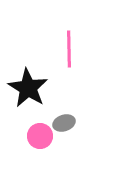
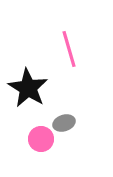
pink line: rotated 15 degrees counterclockwise
pink circle: moved 1 px right, 3 px down
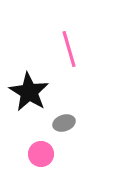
black star: moved 1 px right, 4 px down
pink circle: moved 15 px down
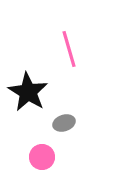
black star: moved 1 px left
pink circle: moved 1 px right, 3 px down
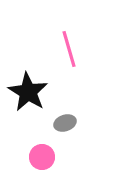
gray ellipse: moved 1 px right
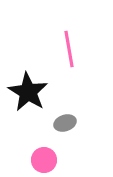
pink line: rotated 6 degrees clockwise
pink circle: moved 2 px right, 3 px down
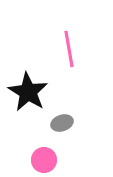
gray ellipse: moved 3 px left
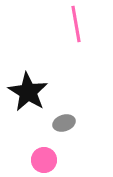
pink line: moved 7 px right, 25 px up
gray ellipse: moved 2 px right
